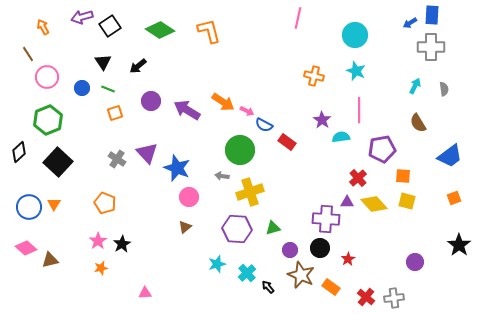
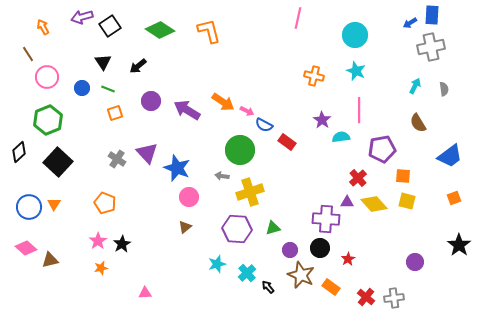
gray cross at (431, 47): rotated 12 degrees counterclockwise
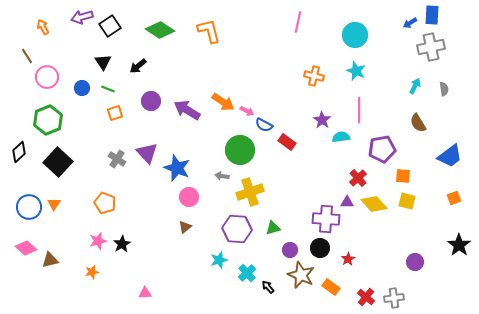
pink line at (298, 18): moved 4 px down
brown line at (28, 54): moved 1 px left, 2 px down
pink star at (98, 241): rotated 18 degrees clockwise
cyan star at (217, 264): moved 2 px right, 4 px up
orange star at (101, 268): moved 9 px left, 4 px down
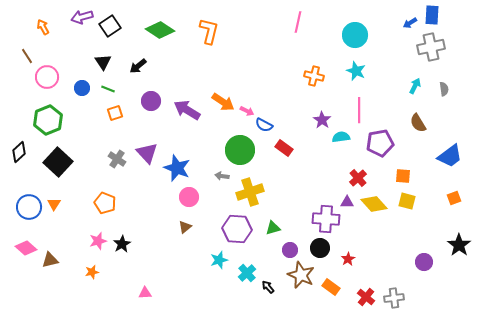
orange L-shape at (209, 31): rotated 28 degrees clockwise
red rectangle at (287, 142): moved 3 px left, 6 px down
purple pentagon at (382, 149): moved 2 px left, 6 px up
purple circle at (415, 262): moved 9 px right
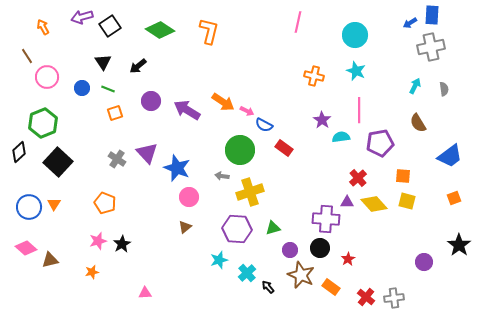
green hexagon at (48, 120): moved 5 px left, 3 px down
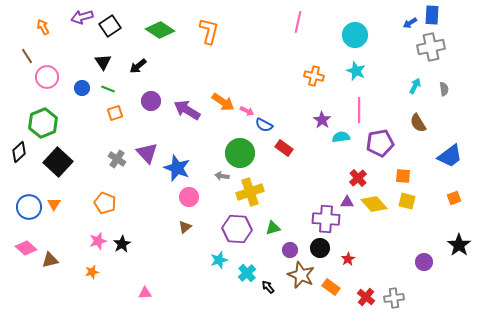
green circle at (240, 150): moved 3 px down
